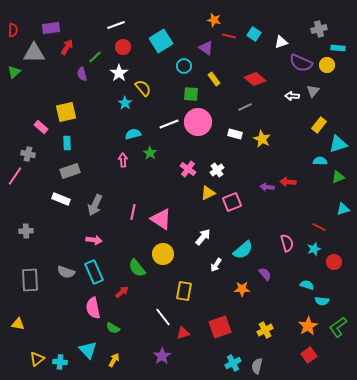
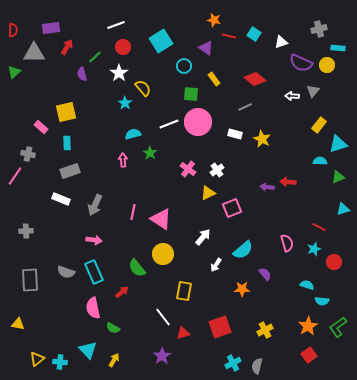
pink square at (232, 202): moved 6 px down
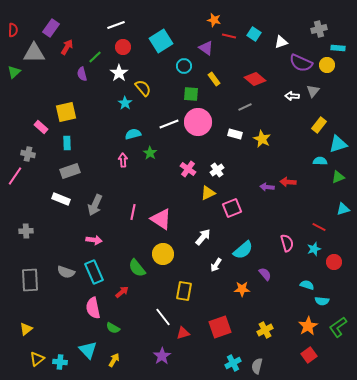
purple rectangle at (51, 28): rotated 48 degrees counterclockwise
yellow triangle at (18, 324): moved 8 px right, 5 px down; rotated 48 degrees counterclockwise
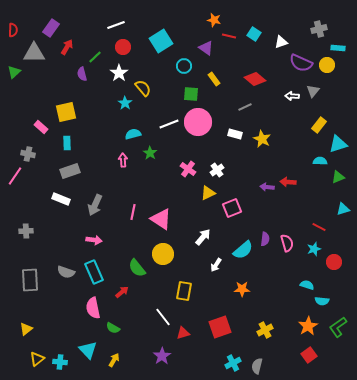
purple semicircle at (265, 274): moved 35 px up; rotated 48 degrees clockwise
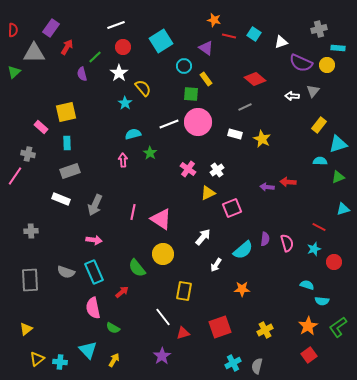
yellow rectangle at (214, 79): moved 8 px left
gray cross at (26, 231): moved 5 px right
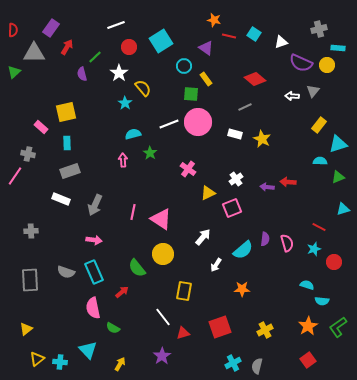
red circle at (123, 47): moved 6 px right
white cross at (217, 170): moved 19 px right, 9 px down
red square at (309, 355): moved 1 px left, 5 px down
yellow arrow at (114, 360): moved 6 px right, 4 px down
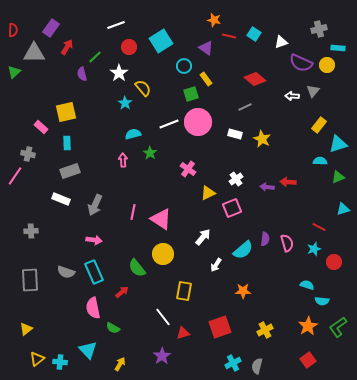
green square at (191, 94): rotated 21 degrees counterclockwise
orange star at (242, 289): moved 1 px right, 2 px down
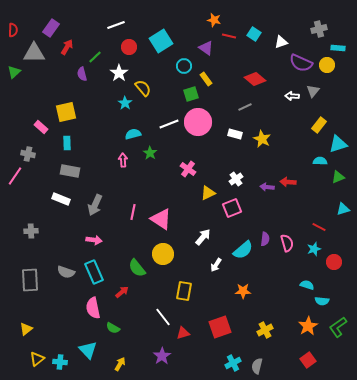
gray rectangle at (70, 171): rotated 30 degrees clockwise
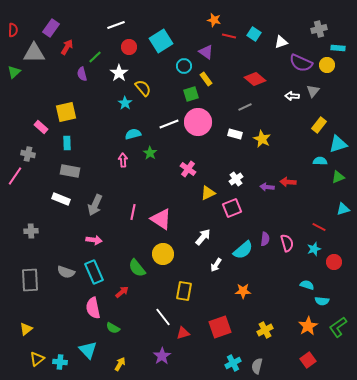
purple triangle at (206, 48): moved 4 px down
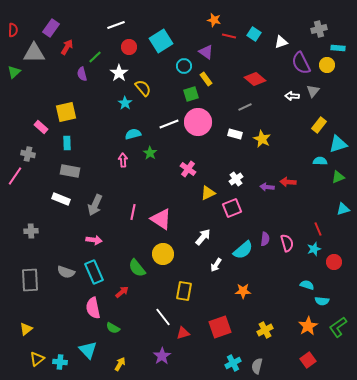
purple semicircle at (301, 63): rotated 40 degrees clockwise
red line at (319, 227): moved 1 px left, 2 px down; rotated 40 degrees clockwise
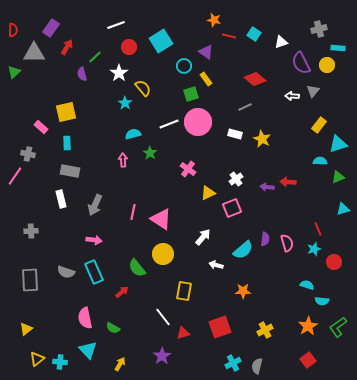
white rectangle at (61, 199): rotated 54 degrees clockwise
white arrow at (216, 265): rotated 72 degrees clockwise
pink semicircle at (93, 308): moved 8 px left, 10 px down
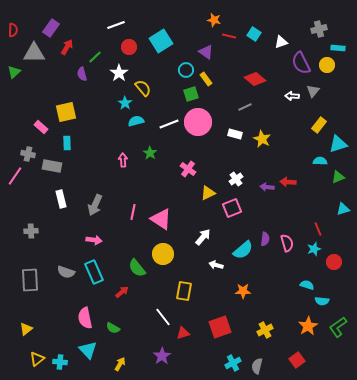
cyan circle at (184, 66): moved 2 px right, 4 px down
cyan semicircle at (133, 134): moved 3 px right, 13 px up
gray rectangle at (70, 171): moved 18 px left, 5 px up
red square at (308, 360): moved 11 px left
